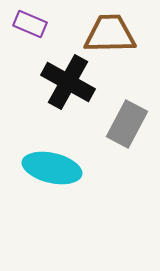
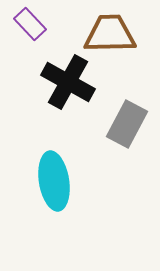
purple rectangle: rotated 24 degrees clockwise
cyan ellipse: moved 2 px right, 13 px down; rotated 68 degrees clockwise
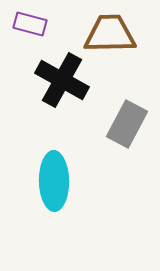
purple rectangle: rotated 32 degrees counterclockwise
black cross: moved 6 px left, 2 px up
cyan ellipse: rotated 8 degrees clockwise
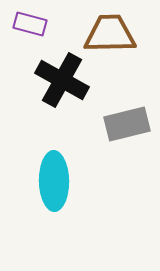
gray rectangle: rotated 48 degrees clockwise
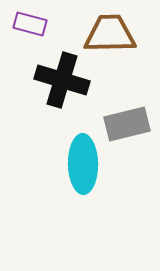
black cross: rotated 12 degrees counterclockwise
cyan ellipse: moved 29 px right, 17 px up
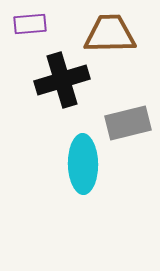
purple rectangle: rotated 20 degrees counterclockwise
black cross: rotated 34 degrees counterclockwise
gray rectangle: moved 1 px right, 1 px up
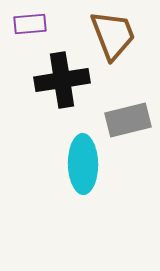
brown trapezoid: moved 3 px right, 1 px down; rotated 70 degrees clockwise
black cross: rotated 8 degrees clockwise
gray rectangle: moved 3 px up
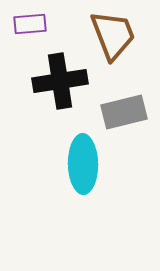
black cross: moved 2 px left, 1 px down
gray rectangle: moved 4 px left, 8 px up
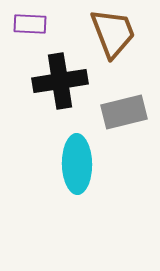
purple rectangle: rotated 8 degrees clockwise
brown trapezoid: moved 2 px up
cyan ellipse: moved 6 px left
